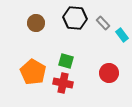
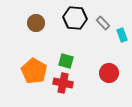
cyan rectangle: rotated 16 degrees clockwise
orange pentagon: moved 1 px right, 1 px up
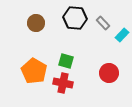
cyan rectangle: rotated 64 degrees clockwise
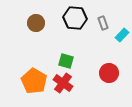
gray rectangle: rotated 24 degrees clockwise
orange pentagon: moved 10 px down
red cross: rotated 24 degrees clockwise
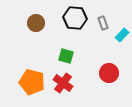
green square: moved 5 px up
orange pentagon: moved 2 px left, 1 px down; rotated 15 degrees counterclockwise
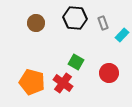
green square: moved 10 px right, 6 px down; rotated 14 degrees clockwise
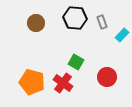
gray rectangle: moved 1 px left, 1 px up
red circle: moved 2 px left, 4 px down
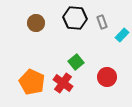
green square: rotated 21 degrees clockwise
orange pentagon: rotated 10 degrees clockwise
